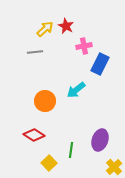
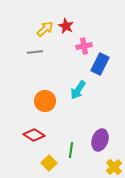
cyan arrow: moved 2 px right; rotated 18 degrees counterclockwise
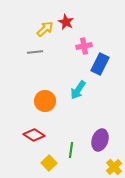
red star: moved 4 px up
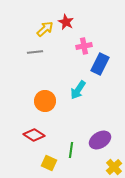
purple ellipse: rotated 40 degrees clockwise
yellow square: rotated 21 degrees counterclockwise
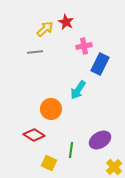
orange circle: moved 6 px right, 8 px down
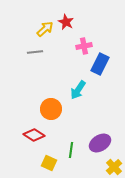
purple ellipse: moved 3 px down
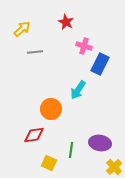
yellow arrow: moved 23 px left
pink cross: rotated 28 degrees clockwise
red diamond: rotated 40 degrees counterclockwise
purple ellipse: rotated 40 degrees clockwise
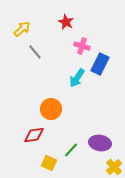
pink cross: moved 2 px left
gray line: rotated 56 degrees clockwise
cyan arrow: moved 1 px left, 12 px up
green line: rotated 35 degrees clockwise
